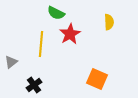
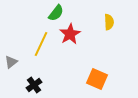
green semicircle: rotated 78 degrees counterclockwise
yellow line: rotated 20 degrees clockwise
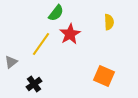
yellow line: rotated 10 degrees clockwise
orange square: moved 7 px right, 3 px up
black cross: moved 1 px up
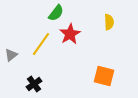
gray triangle: moved 7 px up
orange square: rotated 10 degrees counterclockwise
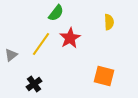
red star: moved 4 px down
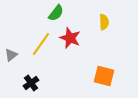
yellow semicircle: moved 5 px left
red star: rotated 20 degrees counterclockwise
black cross: moved 3 px left, 1 px up
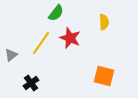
yellow line: moved 1 px up
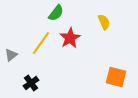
yellow semicircle: rotated 21 degrees counterclockwise
red star: rotated 20 degrees clockwise
orange square: moved 12 px right, 1 px down
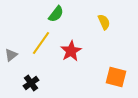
green semicircle: moved 1 px down
red star: moved 1 px right, 13 px down
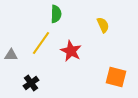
green semicircle: rotated 36 degrees counterclockwise
yellow semicircle: moved 1 px left, 3 px down
red star: rotated 15 degrees counterclockwise
gray triangle: rotated 40 degrees clockwise
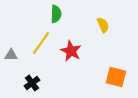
black cross: moved 1 px right
